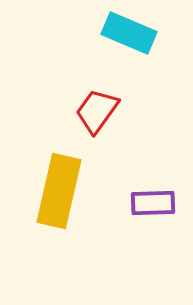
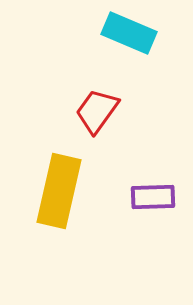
purple rectangle: moved 6 px up
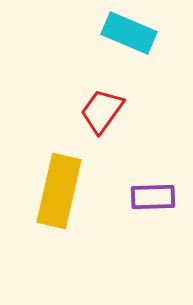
red trapezoid: moved 5 px right
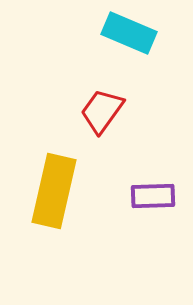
yellow rectangle: moved 5 px left
purple rectangle: moved 1 px up
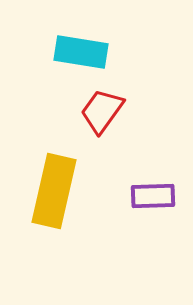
cyan rectangle: moved 48 px left, 19 px down; rotated 14 degrees counterclockwise
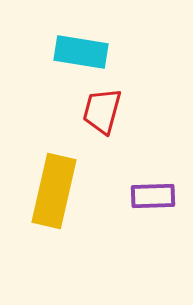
red trapezoid: rotated 21 degrees counterclockwise
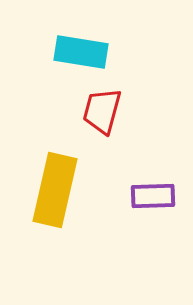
yellow rectangle: moved 1 px right, 1 px up
